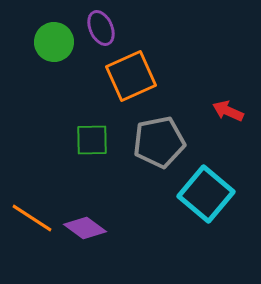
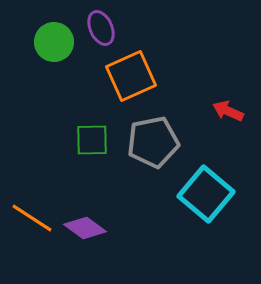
gray pentagon: moved 6 px left
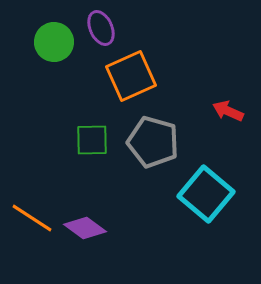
gray pentagon: rotated 27 degrees clockwise
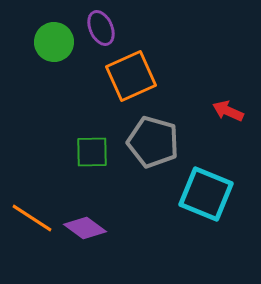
green square: moved 12 px down
cyan square: rotated 18 degrees counterclockwise
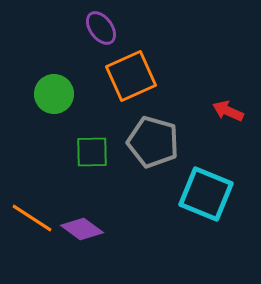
purple ellipse: rotated 12 degrees counterclockwise
green circle: moved 52 px down
purple diamond: moved 3 px left, 1 px down
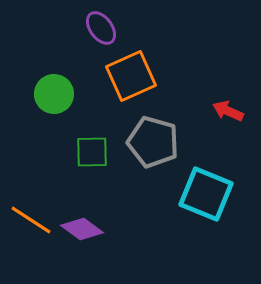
orange line: moved 1 px left, 2 px down
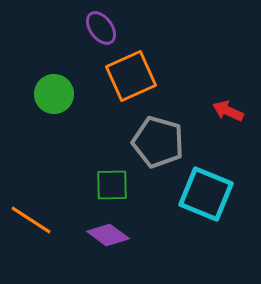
gray pentagon: moved 5 px right
green square: moved 20 px right, 33 px down
purple diamond: moved 26 px right, 6 px down
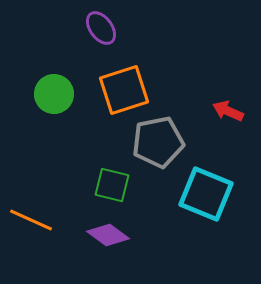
orange square: moved 7 px left, 14 px down; rotated 6 degrees clockwise
gray pentagon: rotated 27 degrees counterclockwise
green square: rotated 15 degrees clockwise
orange line: rotated 9 degrees counterclockwise
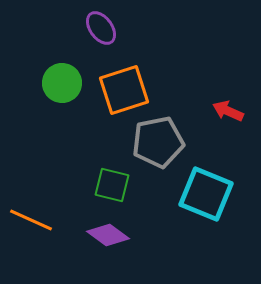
green circle: moved 8 px right, 11 px up
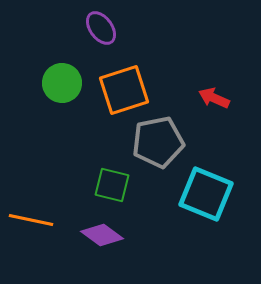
red arrow: moved 14 px left, 13 px up
orange line: rotated 12 degrees counterclockwise
purple diamond: moved 6 px left
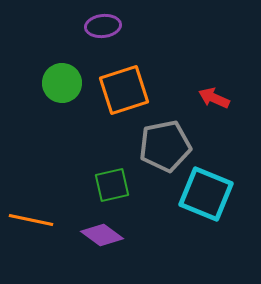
purple ellipse: moved 2 px right, 2 px up; rotated 60 degrees counterclockwise
gray pentagon: moved 7 px right, 4 px down
green square: rotated 27 degrees counterclockwise
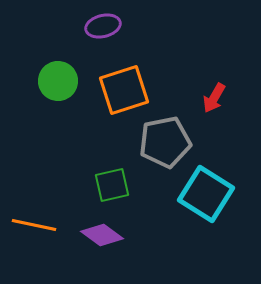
purple ellipse: rotated 8 degrees counterclockwise
green circle: moved 4 px left, 2 px up
red arrow: rotated 84 degrees counterclockwise
gray pentagon: moved 4 px up
cyan square: rotated 10 degrees clockwise
orange line: moved 3 px right, 5 px down
